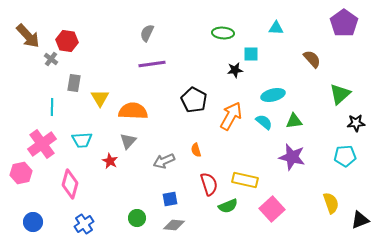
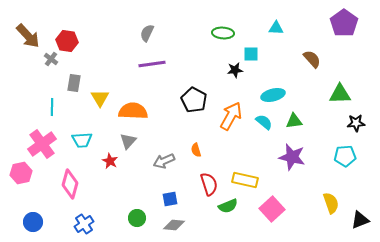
green triangle at (340, 94): rotated 40 degrees clockwise
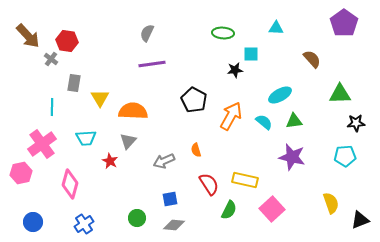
cyan ellipse at (273, 95): moved 7 px right; rotated 15 degrees counterclockwise
cyan trapezoid at (82, 140): moved 4 px right, 2 px up
red semicircle at (209, 184): rotated 15 degrees counterclockwise
green semicircle at (228, 206): moved 1 px right, 4 px down; rotated 42 degrees counterclockwise
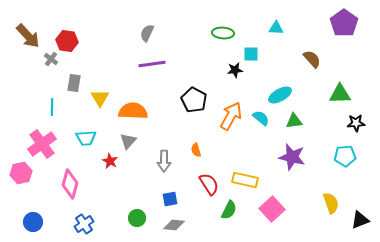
cyan semicircle at (264, 122): moved 3 px left, 4 px up
gray arrow at (164, 161): rotated 65 degrees counterclockwise
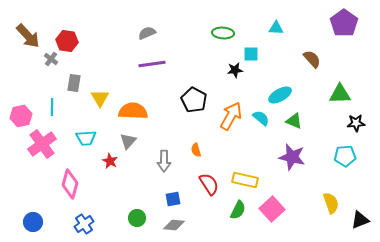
gray semicircle at (147, 33): rotated 42 degrees clockwise
green triangle at (294, 121): rotated 30 degrees clockwise
pink hexagon at (21, 173): moved 57 px up
blue square at (170, 199): moved 3 px right
green semicircle at (229, 210): moved 9 px right
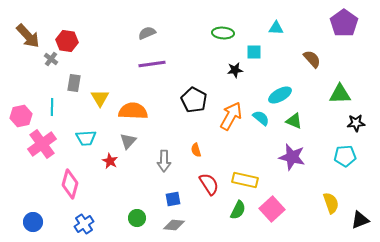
cyan square at (251, 54): moved 3 px right, 2 px up
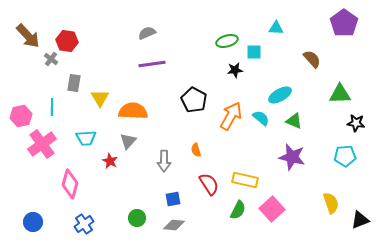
green ellipse at (223, 33): moved 4 px right, 8 px down; rotated 20 degrees counterclockwise
black star at (356, 123): rotated 12 degrees clockwise
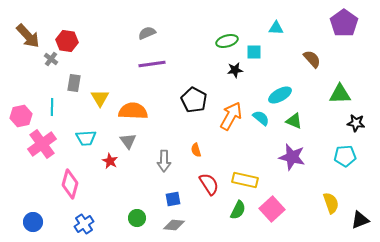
gray triangle at (128, 141): rotated 18 degrees counterclockwise
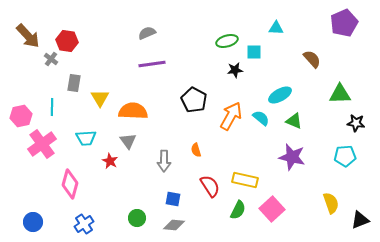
purple pentagon at (344, 23): rotated 12 degrees clockwise
red semicircle at (209, 184): moved 1 px right, 2 px down
blue square at (173, 199): rotated 21 degrees clockwise
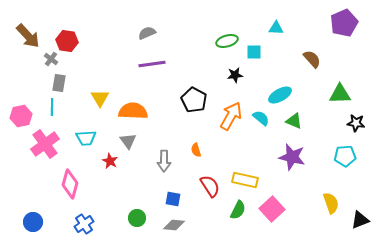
black star at (235, 70): moved 5 px down
gray rectangle at (74, 83): moved 15 px left
pink cross at (42, 144): moved 3 px right
